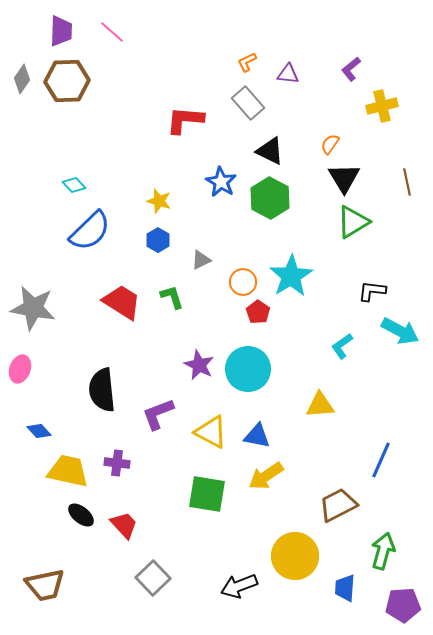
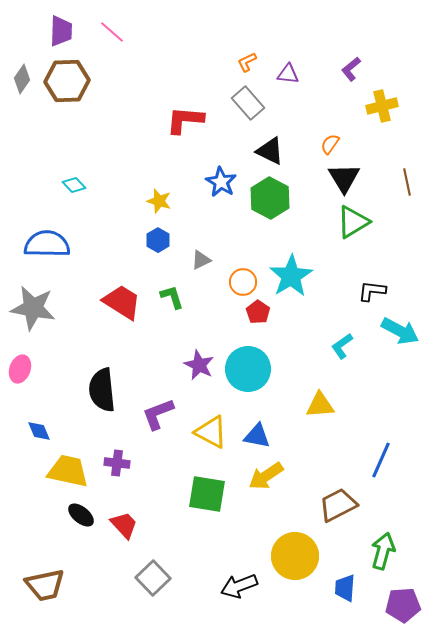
blue semicircle at (90, 231): moved 43 px left, 13 px down; rotated 135 degrees counterclockwise
blue diamond at (39, 431): rotated 20 degrees clockwise
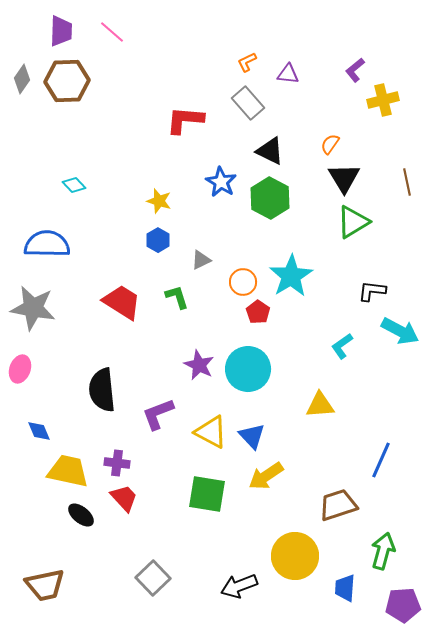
purple L-shape at (351, 69): moved 4 px right, 1 px down
yellow cross at (382, 106): moved 1 px right, 6 px up
green L-shape at (172, 297): moved 5 px right
blue triangle at (257, 436): moved 5 px left; rotated 36 degrees clockwise
brown trapezoid at (338, 505): rotated 9 degrees clockwise
red trapezoid at (124, 525): moved 27 px up
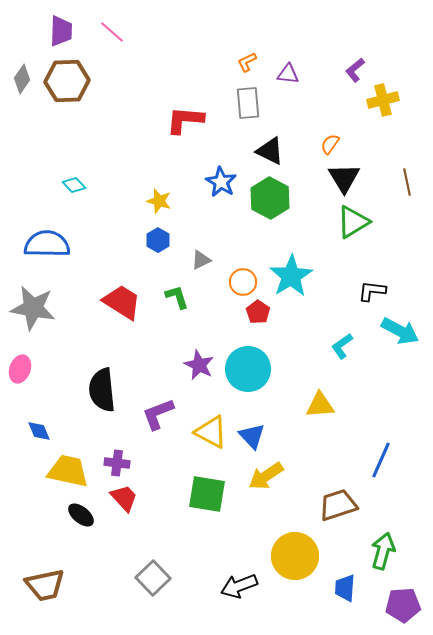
gray rectangle at (248, 103): rotated 36 degrees clockwise
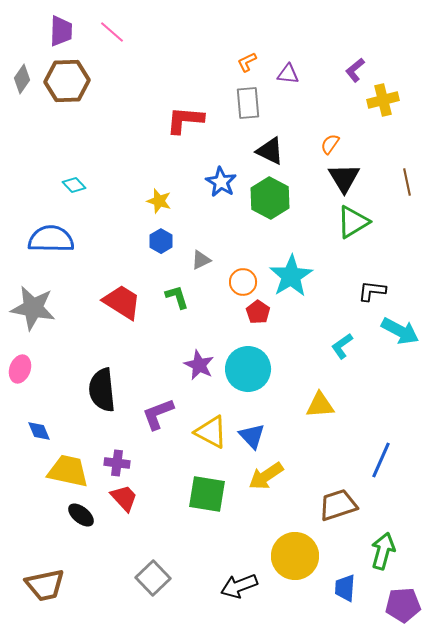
blue hexagon at (158, 240): moved 3 px right, 1 px down
blue semicircle at (47, 244): moved 4 px right, 5 px up
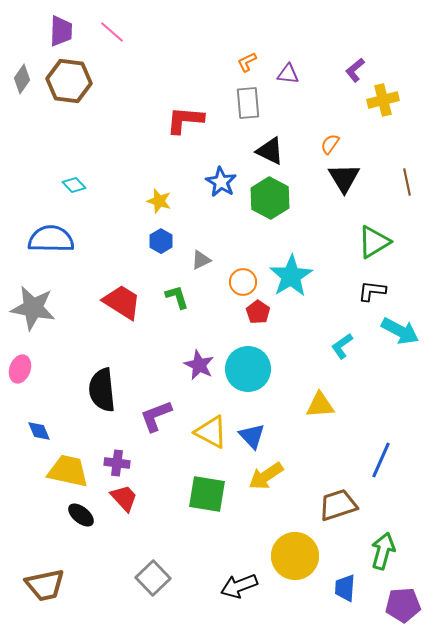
brown hexagon at (67, 81): moved 2 px right; rotated 9 degrees clockwise
green triangle at (353, 222): moved 21 px right, 20 px down
purple L-shape at (158, 414): moved 2 px left, 2 px down
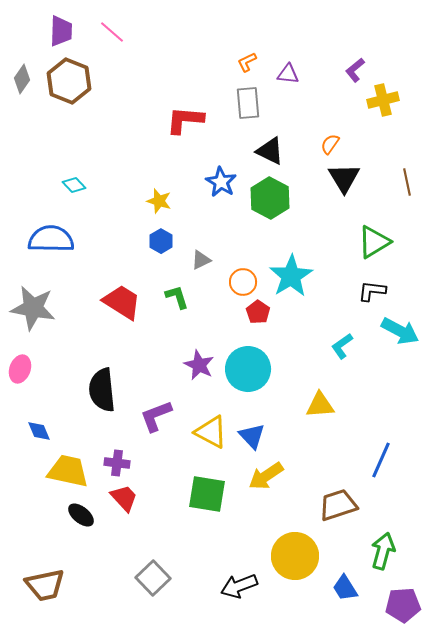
brown hexagon at (69, 81): rotated 15 degrees clockwise
blue trapezoid at (345, 588): rotated 36 degrees counterclockwise
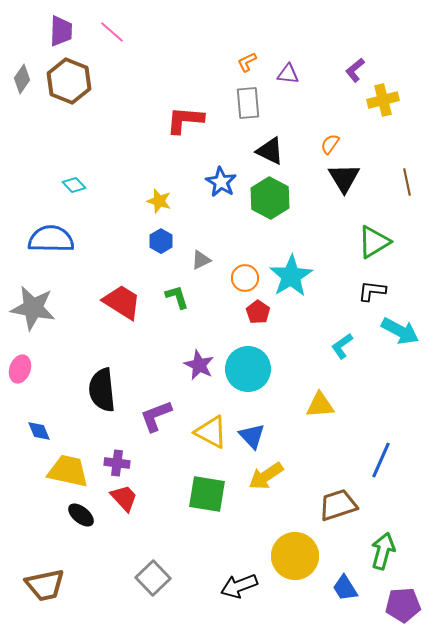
orange circle at (243, 282): moved 2 px right, 4 px up
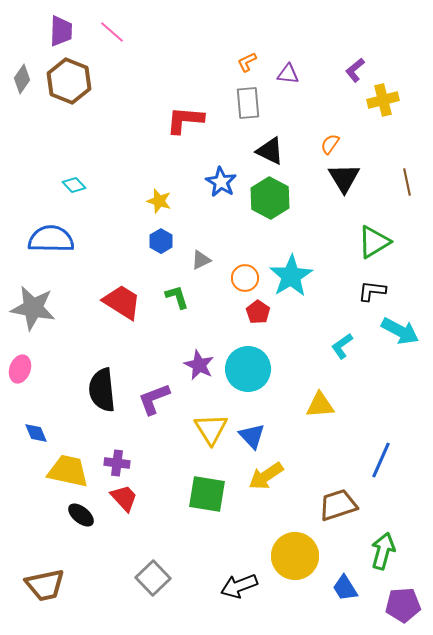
purple L-shape at (156, 416): moved 2 px left, 17 px up
blue diamond at (39, 431): moved 3 px left, 2 px down
yellow triangle at (211, 432): moved 3 px up; rotated 30 degrees clockwise
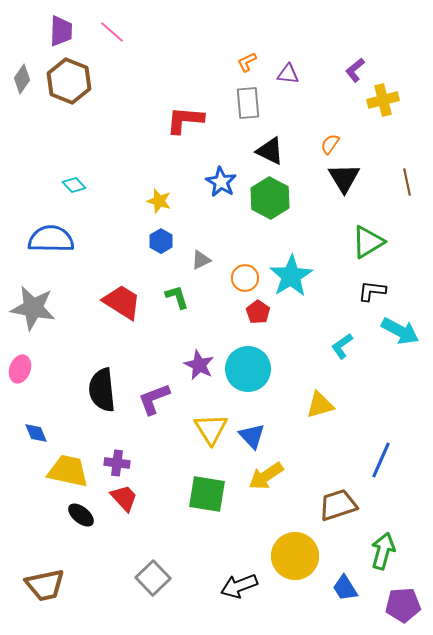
green triangle at (374, 242): moved 6 px left
yellow triangle at (320, 405): rotated 12 degrees counterclockwise
